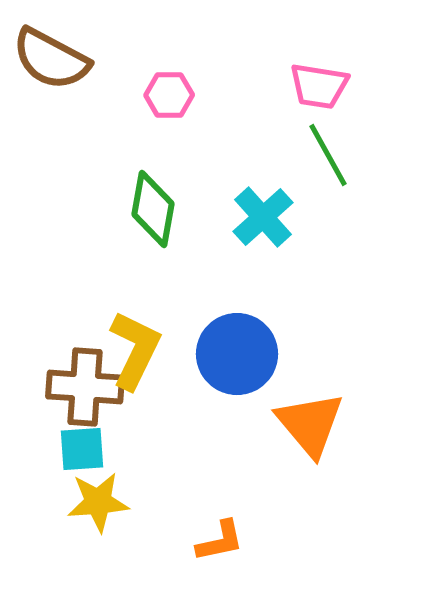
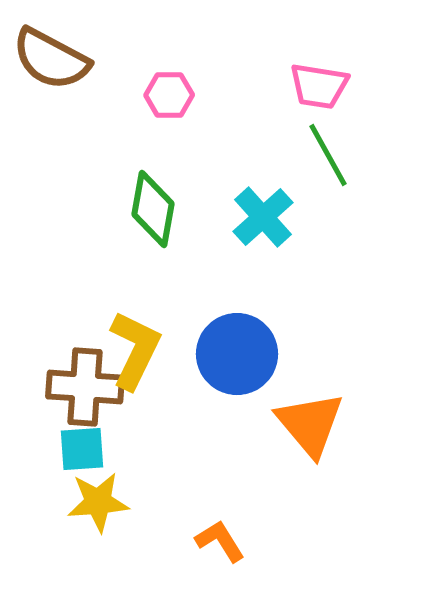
orange L-shape: rotated 110 degrees counterclockwise
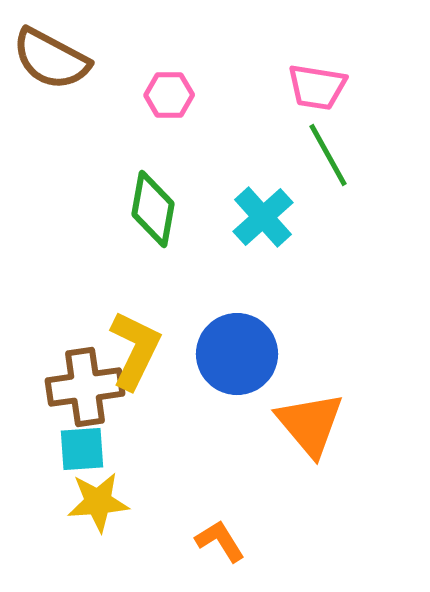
pink trapezoid: moved 2 px left, 1 px down
brown cross: rotated 12 degrees counterclockwise
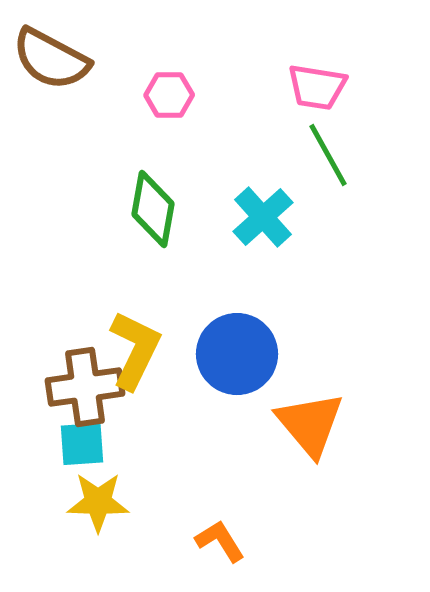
cyan square: moved 5 px up
yellow star: rotated 6 degrees clockwise
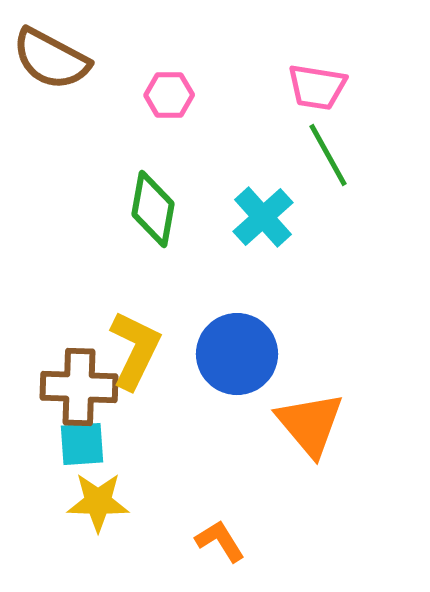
brown cross: moved 6 px left; rotated 10 degrees clockwise
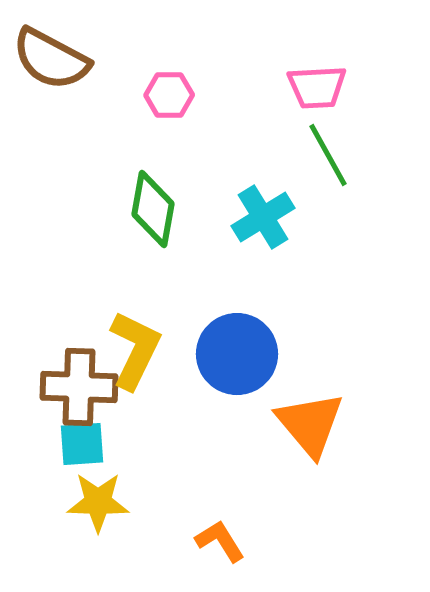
pink trapezoid: rotated 12 degrees counterclockwise
cyan cross: rotated 10 degrees clockwise
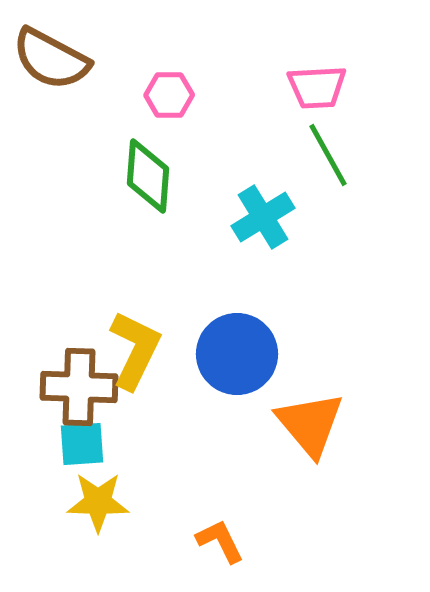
green diamond: moved 5 px left, 33 px up; rotated 6 degrees counterclockwise
orange L-shape: rotated 6 degrees clockwise
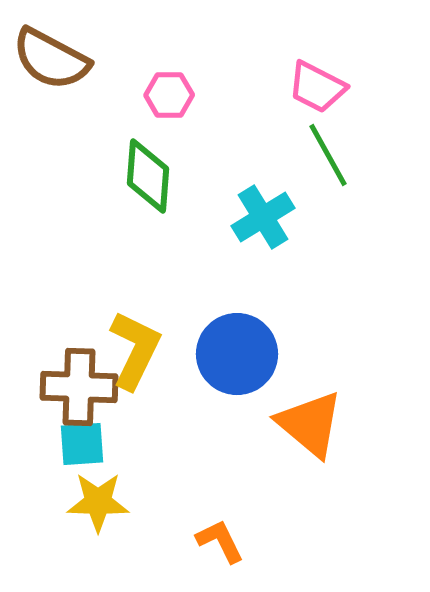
pink trapezoid: rotated 30 degrees clockwise
orange triangle: rotated 10 degrees counterclockwise
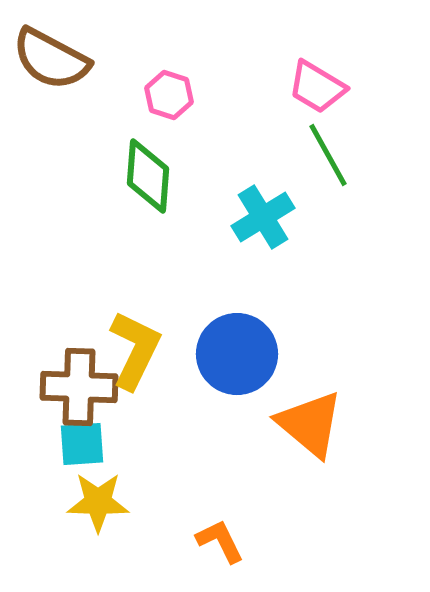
pink trapezoid: rotated 4 degrees clockwise
pink hexagon: rotated 18 degrees clockwise
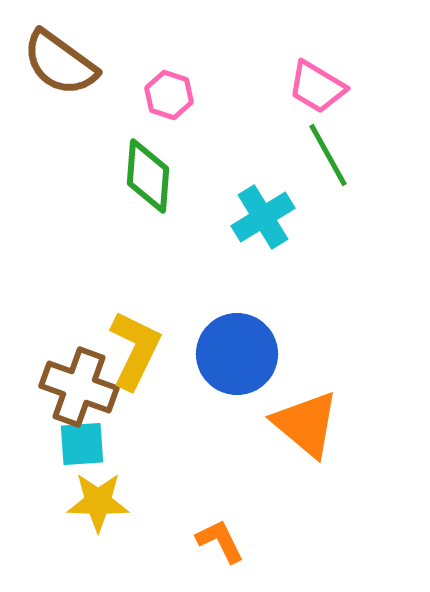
brown semicircle: moved 9 px right, 4 px down; rotated 8 degrees clockwise
brown cross: rotated 18 degrees clockwise
orange triangle: moved 4 px left
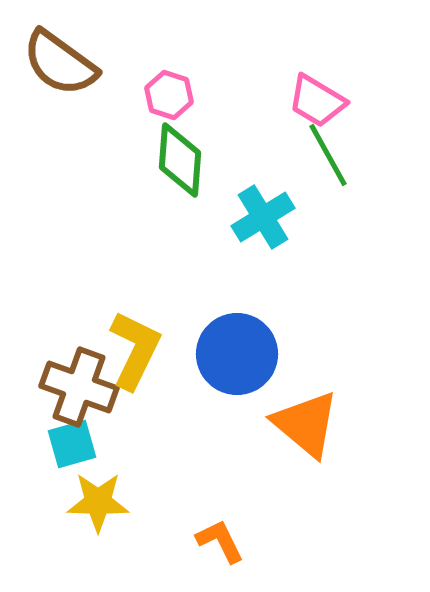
pink trapezoid: moved 14 px down
green diamond: moved 32 px right, 16 px up
cyan square: moved 10 px left; rotated 12 degrees counterclockwise
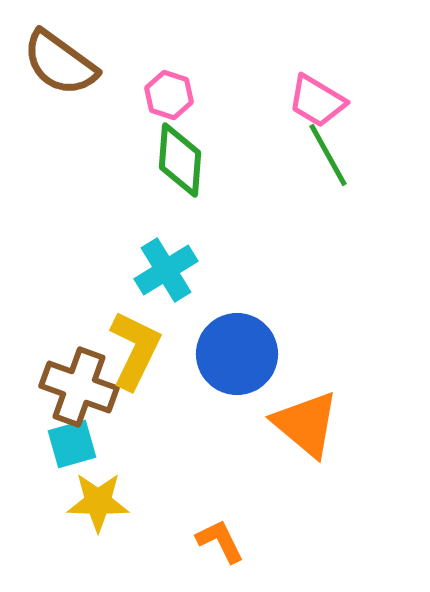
cyan cross: moved 97 px left, 53 px down
